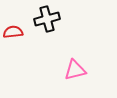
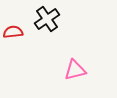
black cross: rotated 20 degrees counterclockwise
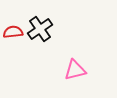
black cross: moved 7 px left, 10 px down
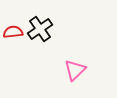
pink triangle: rotated 30 degrees counterclockwise
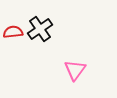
pink triangle: rotated 10 degrees counterclockwise
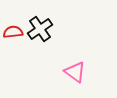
pink triangle: moved 2 px down; rotated 30 degrees counterclockwise
